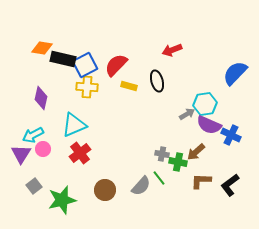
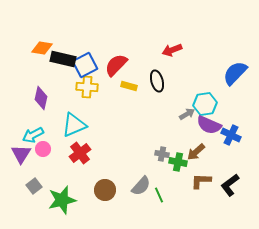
green line: moved 17 px down; rotated 14 degrees clockwise
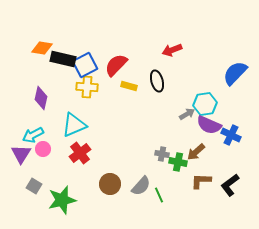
gray square: rotated 21 degrees counterclockwise
brown circle: moved 5 px right, 6 px up
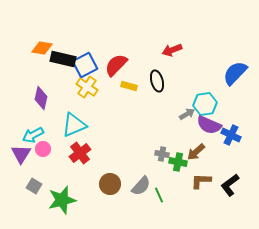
yellow cross: rotated 30 degrees clockwise
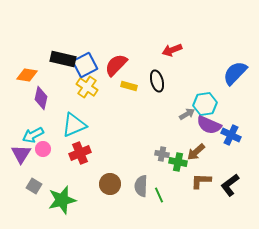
orange diamond: moved 15 px left, 27 px down
red cross: rotated 15 degrees clockwise
gray semicircle: rotated 140 degrees clockwise
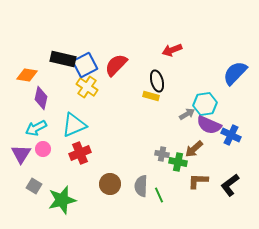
yellow rectangle: moved 22 px right, 10 px down
cyan arrow: moved 3 px right, 7 px up
brown arrow: moved 2 px left, 3 px up
brown L-shape: moved 3 px left
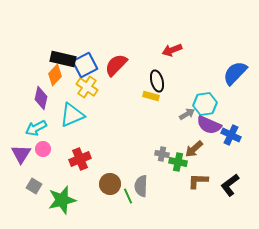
orange diamond: moved 28 px right; rotated 55 degrees counterclockwise
cyan triangle: moved 2 px left, 10 px up
red cross: moved 6 px down
green line: moved 31 px left, 1 px down
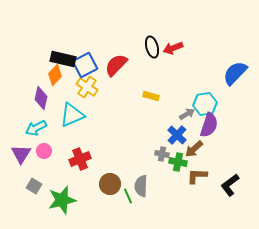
red arrow: moved 1 px right, 2 px up
black ellipse: moved 5 px left, 34 px up
purple semicircle: rotated 95 degrees counterclockwise
blue cross: moved 54 px left; rotated 18 degrees clockwise
pink circle: moved 1 px right, 2 px down
brown L-shape: moved 1 px left, 5 px up
